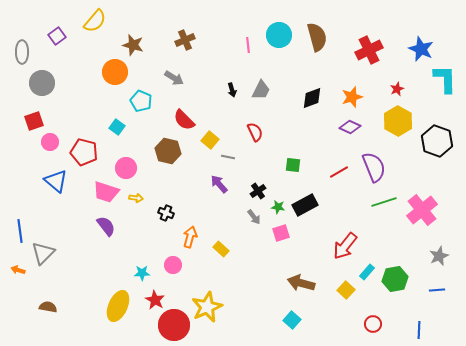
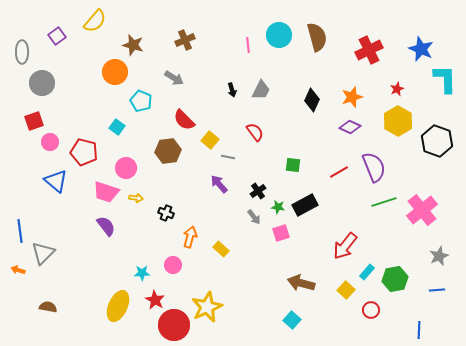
black diamond at (312, 98): moved 2 px down; rotated 45 degrees counterclockwise
red semicircle at (255, 132): rotated 12 degrees counterclockwise
brown hexagon at (168, 151): rotated 20 degrees counterclockwise
red circle at (373, 324): moved 2 px left, 14 px up
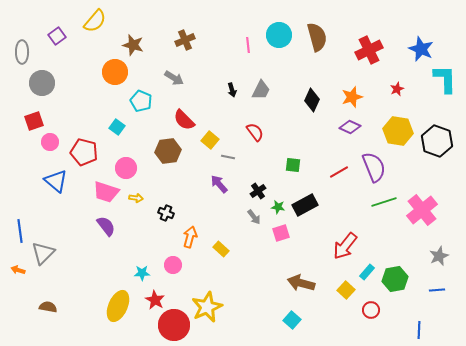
yellow hexagon at (398, 121): moved 10 px down; rotated 20 degrees counterclockwise
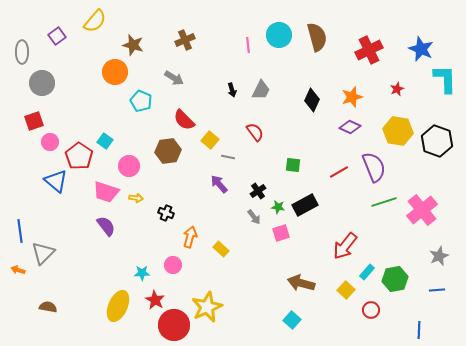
cyan square at (117, 127): moved 12 px left, 14 px down
red pentagon at (84, 152): moved 5 px left, 4 px down; rotated 20 degrees clockwise
pink circle at (126, 168): moved 3 px right, 2 px up
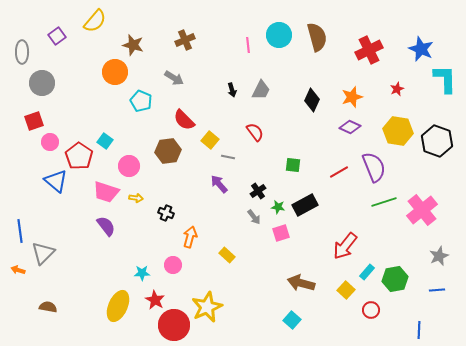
yellow rectangle at (221, 249): moved 6 px right, 6 px down
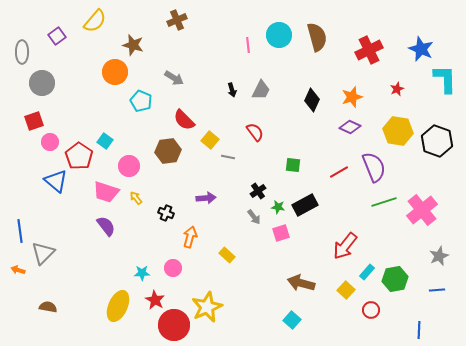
brown cross at (185, 40): moved 8 px left, 20 px up
purple arrow at (219, 184): moved 13 px left, 14 px down; rotated 126 degrees clockwise
yellow arrow at (136, 198): rotated 136 degrees counterclockwise
pink circle at (173, 265): moved 3 px down
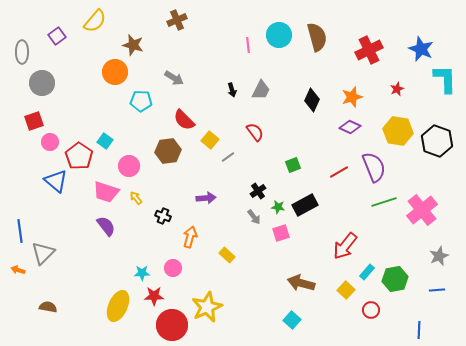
cyan pentagon at (141, 101): rotated 20 degrees counterclockwise
gray line at (228, 157): rotated 48 degrees counterclockwise
green square at (293, 165): rotated 28 degrees counterclockwise
black cross at (166, 213): moved 3 px left, 3 px down
red star at (155, 300): moved 1 px left, 4 px up; rotated 30 degrees counterclockwise
red circle at (174, 325): moved 2 px left
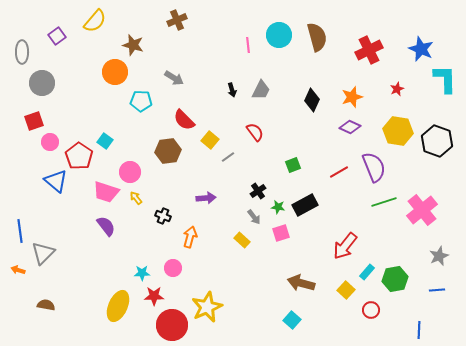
pink circle at (129, 166): moved 1 px right, 6 px down
yellow rectangle at (227, 255): moved 15 px right, 15 px up
brown semicircle at (48, 307): moved 2 px left, 2 px up
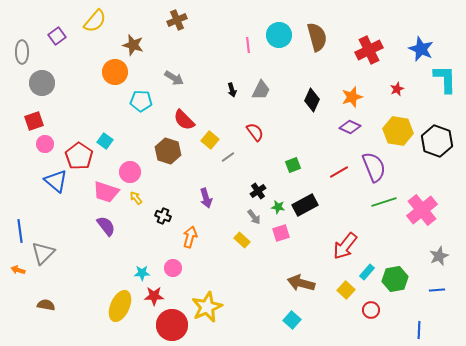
pink circle at (50, 142): moved 5 px left, 2 px down
brown hexagon at (168, 151): rotated 25 degrees clockwise
purple arrow at (206, 198): rotated 78 degrees clockwise
yellow ellipse at (118, 306): moved 2 px right
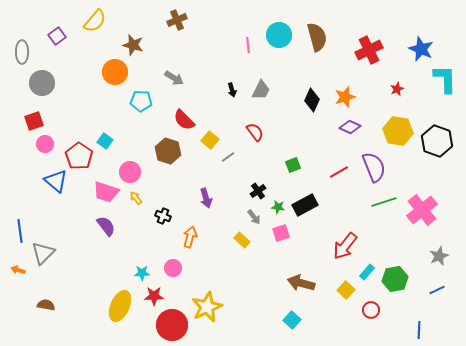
orange star at (352, 97): moved 7 px left
blue line at (437, 290): rotated 21 degrees counterclockwise
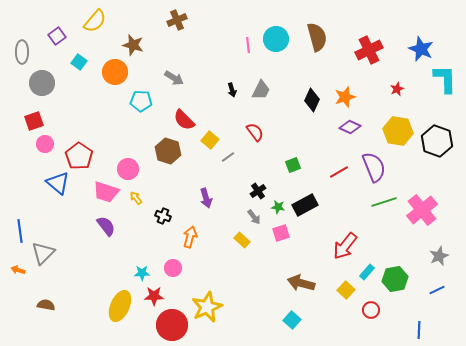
cyan circle at (279, 35): moved 3 px left, 4 px down
cyan square at (105, 141): moved 26 px left, 79 px up
pink circle at (130, 172): moved 2 px left, 3 px up
blue triangle at (56, 181): moved 2 px right, 2 px down
